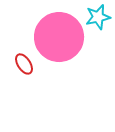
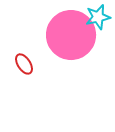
pink circle: moved 12 px right, 2 px up
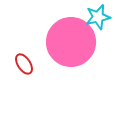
pink circle: moved 7 px down
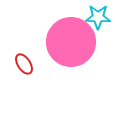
cyan star: rotated 15 degrees clockwise
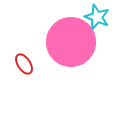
cyan star: moved 1 px left; rotated 20 degrees clockwise
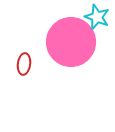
red ellipse: rotated 40 degrees clockwise
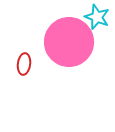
pink circle: moved 2 px left
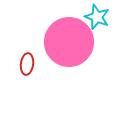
red ellipse: moved 3 px right
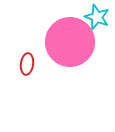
pink circle: moved 1 px right
